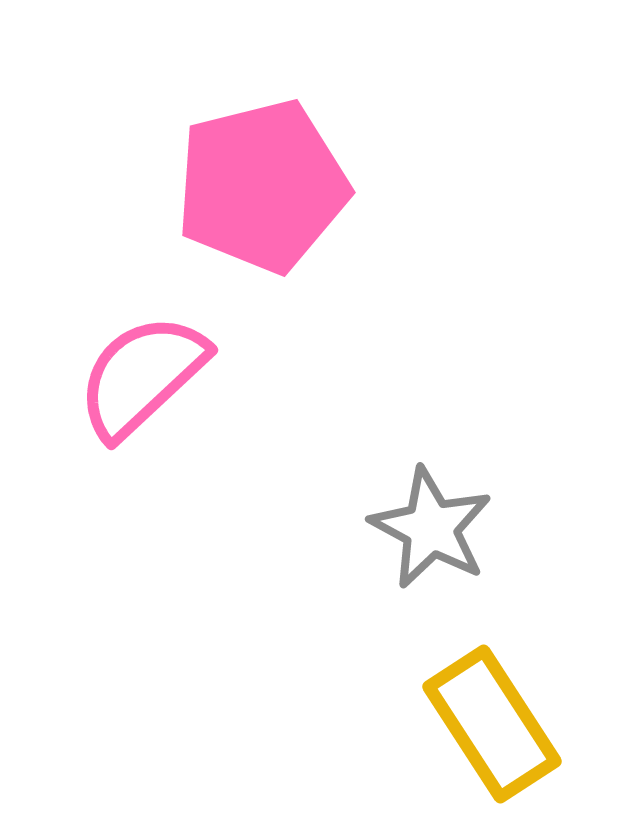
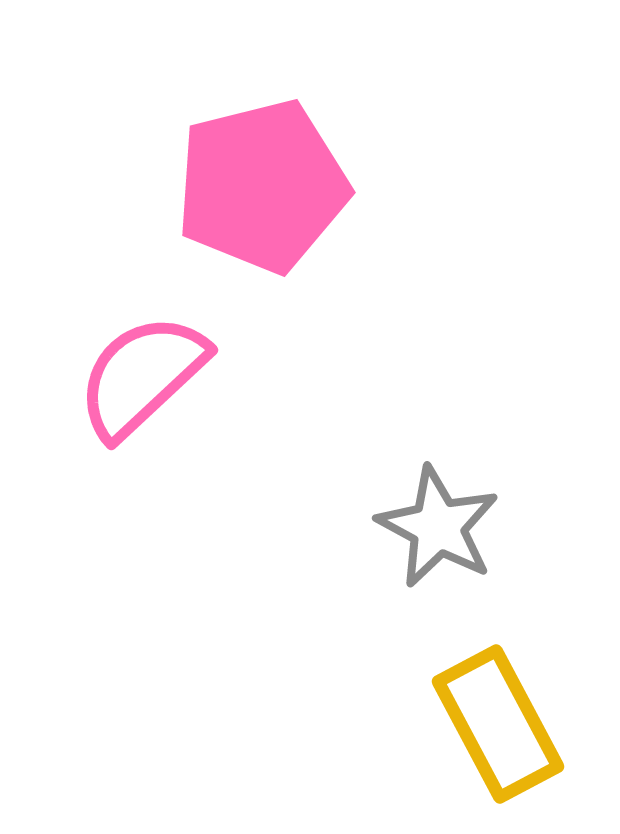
gray star: moved 7 px right, 1 px up
yellow rectangle: moved 6 px right; rotated 5 degrees clockwise
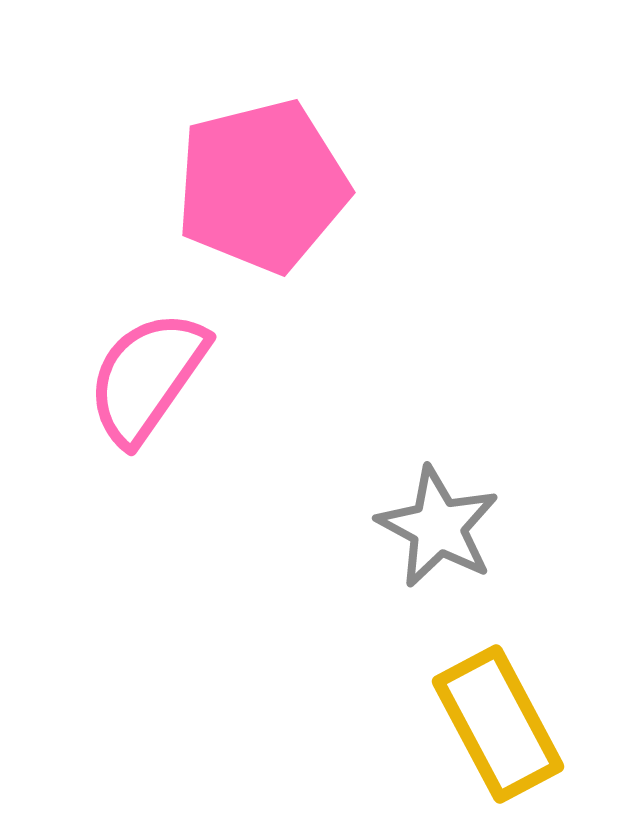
pink semicircle: moved 5 px right, 1 px down; rotated 12 degrees counterclockwise
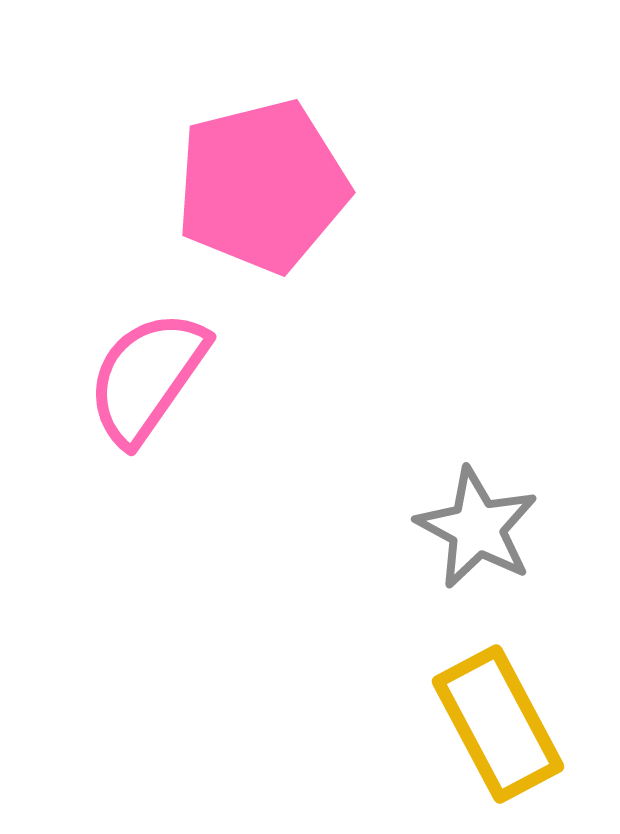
gray star: moved 39 px right, 1 px down
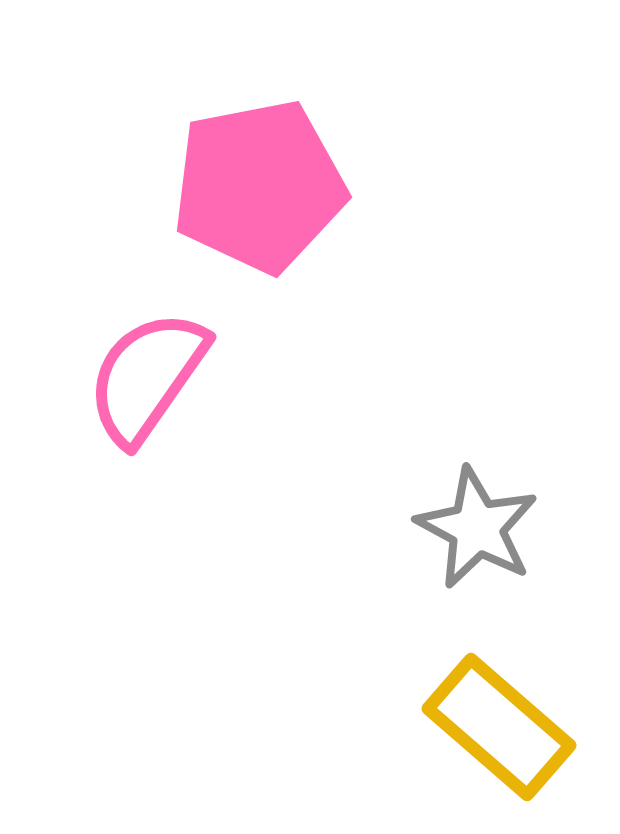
pink pentagon: moved 3 px left; rotated 3 degrees clockwise
yellow rectangle: moved 1 px right, 3 px down; rotated 21 degrees counterclockwise
